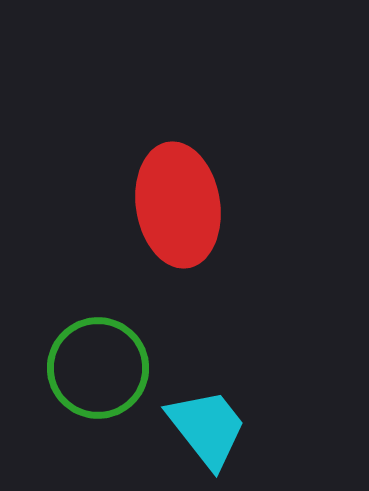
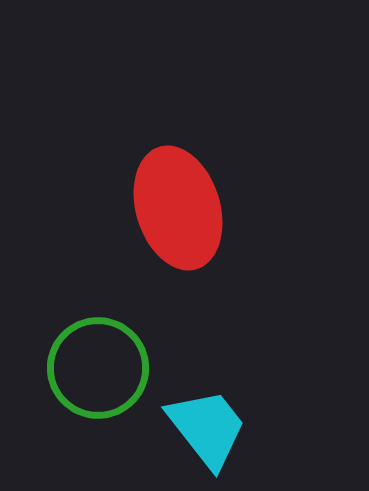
red ellipse: moved 3 px down; rotated 8 degrees counterclockwise
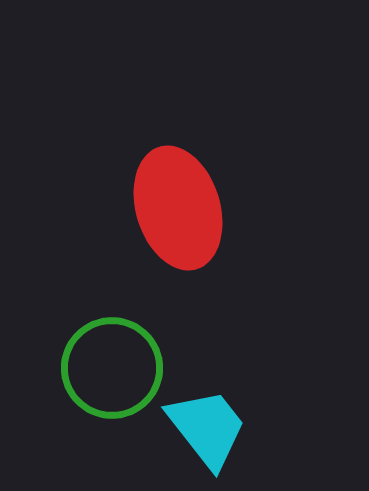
green circle: moved 14 px right
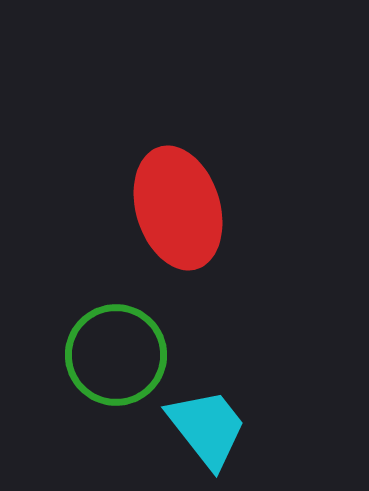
green circle: moved 4 px right, 13 px up
